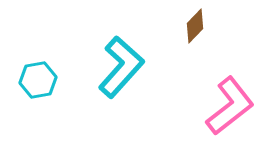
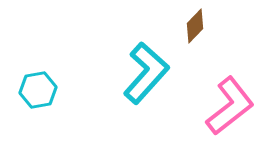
cyan L-shape: moved 25 px right, 6 px down
cyan hexagon: moved 10 px down
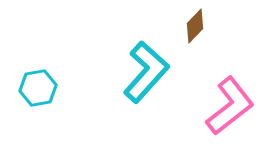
cyan L-shape: moved 1 px up
cyan hexagon: moved 2 px up
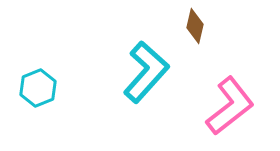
brown diamond: rotated 32 degrees counterclockwise
cyan hexagon: rotated 12 degrees counterclockwise
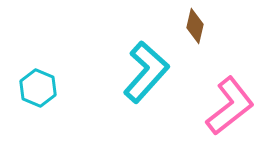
cyan hexagon: rotated 15 degrees counterclockwise
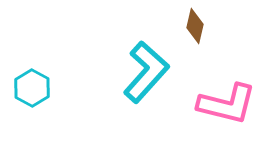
cyan hexagon: moved 6 px left; rotated 6 degrees clockwise
pink L-shape: moved 3 px left, 2 px up; rotated 52 degrees clockwise
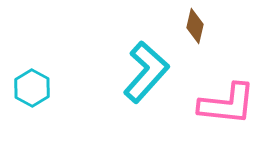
pink L-shape: rotated 8 degrees counterclockwise
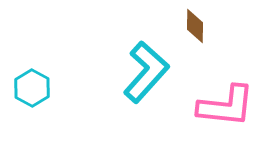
brown diamond: rotated 12 degrees counterclockwise
pink L-shape: moved 1 px left, 2 px down
